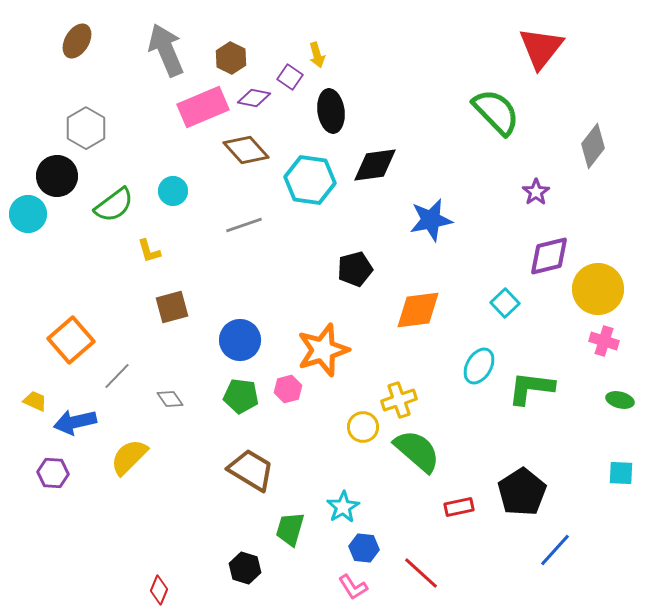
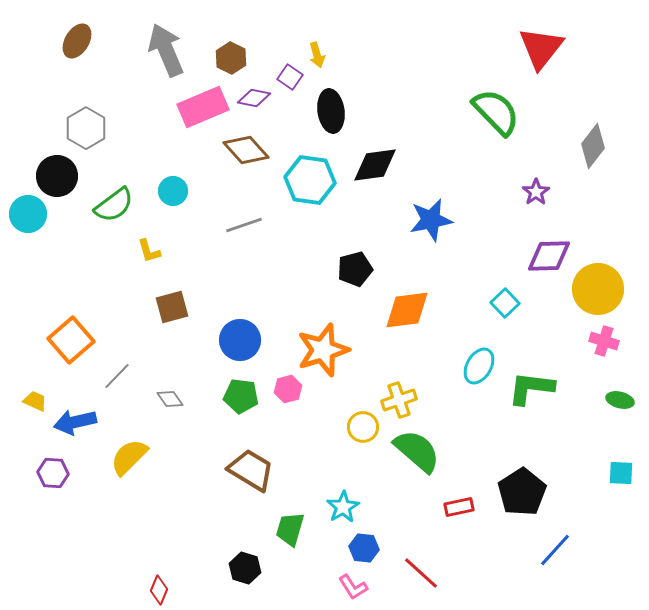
purple diamond at (549, 256): rotated 12 degrees clockwise
orange diamond at (418, 310): moved 11 px left
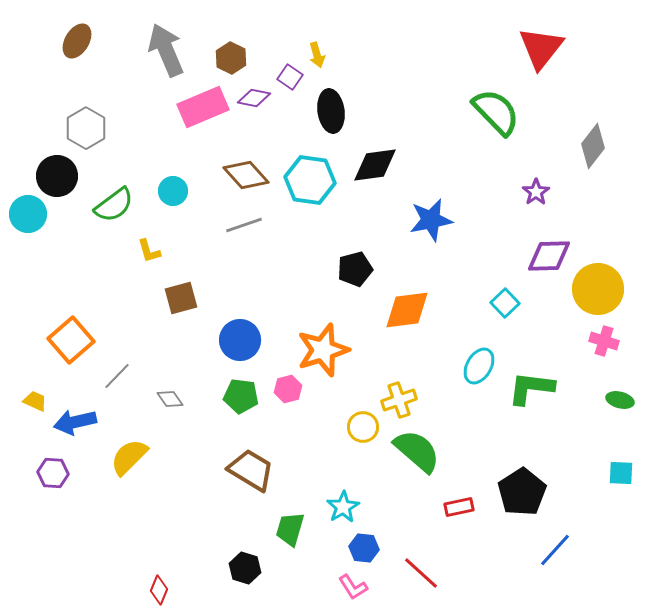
brown diamond at (246, 150): moved 25 px down
brown square at (172, 307): moved 9 px right, 9 px up
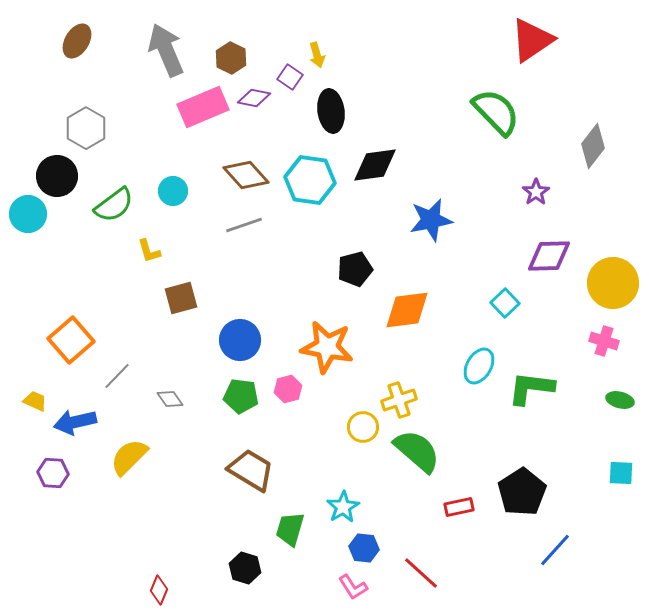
red triangle at (541, 48): moved 9 px left, 8 px up; rotated 18 degrees clockwise
yellow circle at (598, 289): moved 15 px right, 6 px up
orange star at (323, 350): moved 4 px right, 3 px up; rotated 28 degrees clockwise
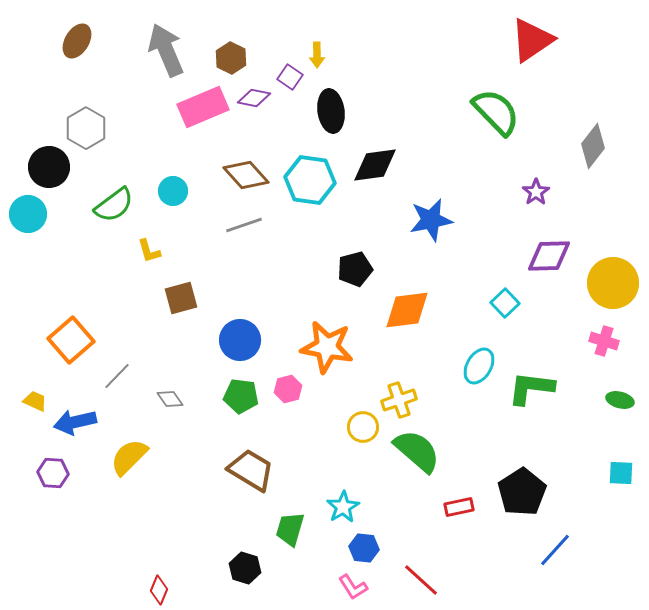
yellow arrow at (317, 55): rotated 15 degrees clockwise
black circle at (57, 176): moved 8 px left, 9 px up
red line at (421, 573): moved 7 px down
